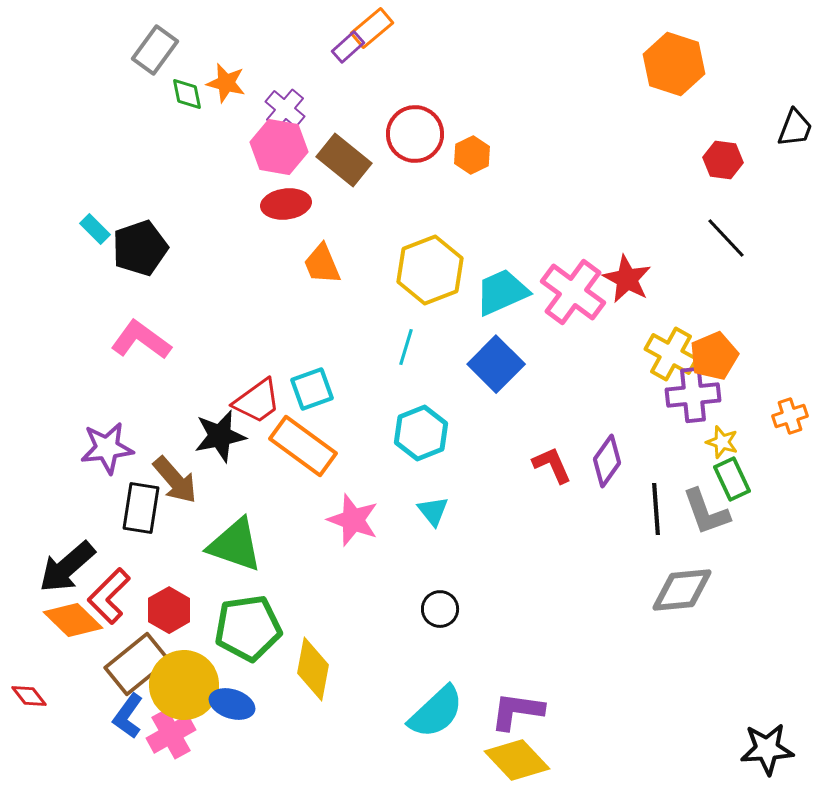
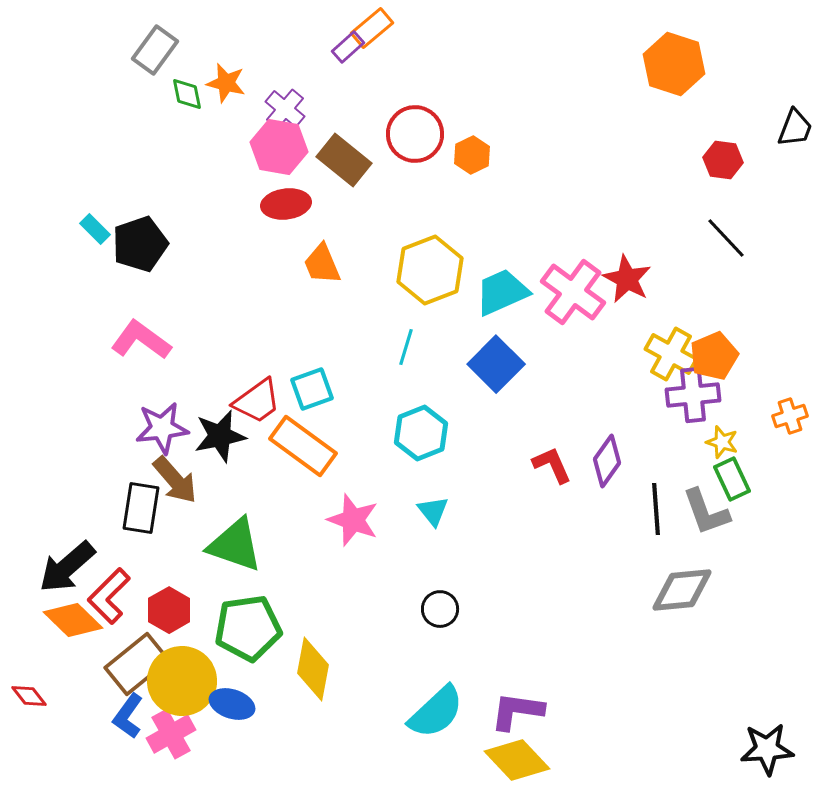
black pentagon at (140, 248): moved 4 px up
purple star at (107, 448): moved 55 px right, 20 px up
yellow circle at (184, 685): moved 2 px left, 4 px up
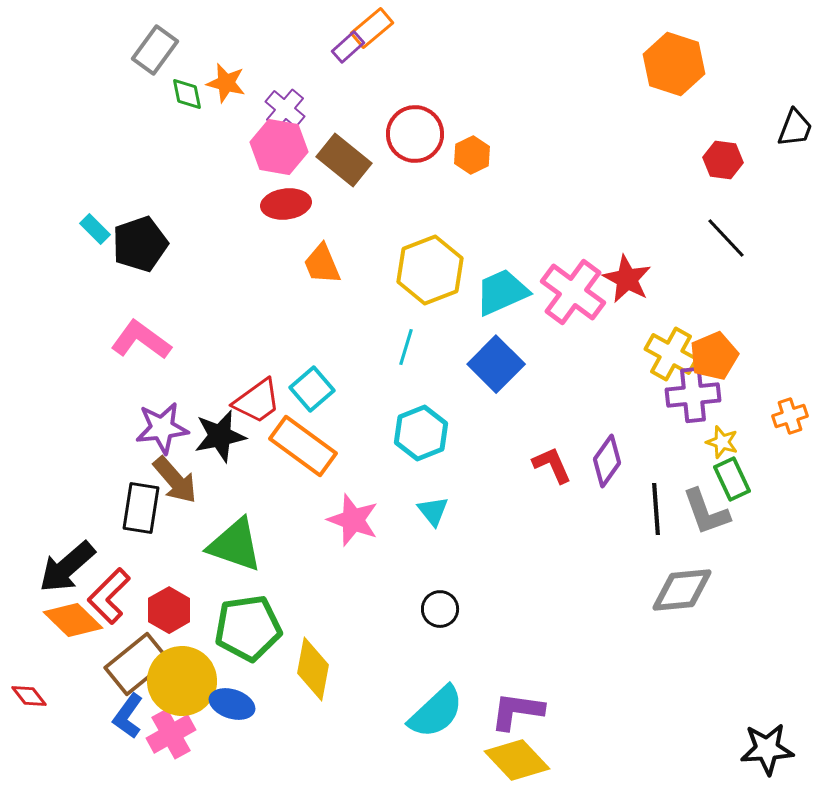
cyan square at (312, 389): rotated 21 degrees counterclockwise
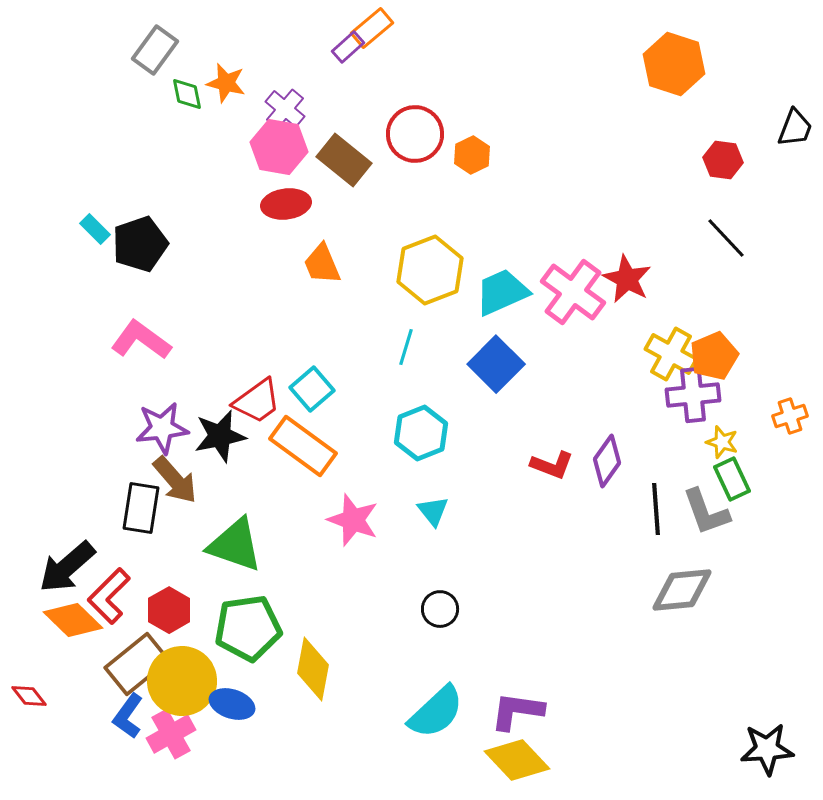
red L-shape at (552, 465): rotated 135 degrees clockwise
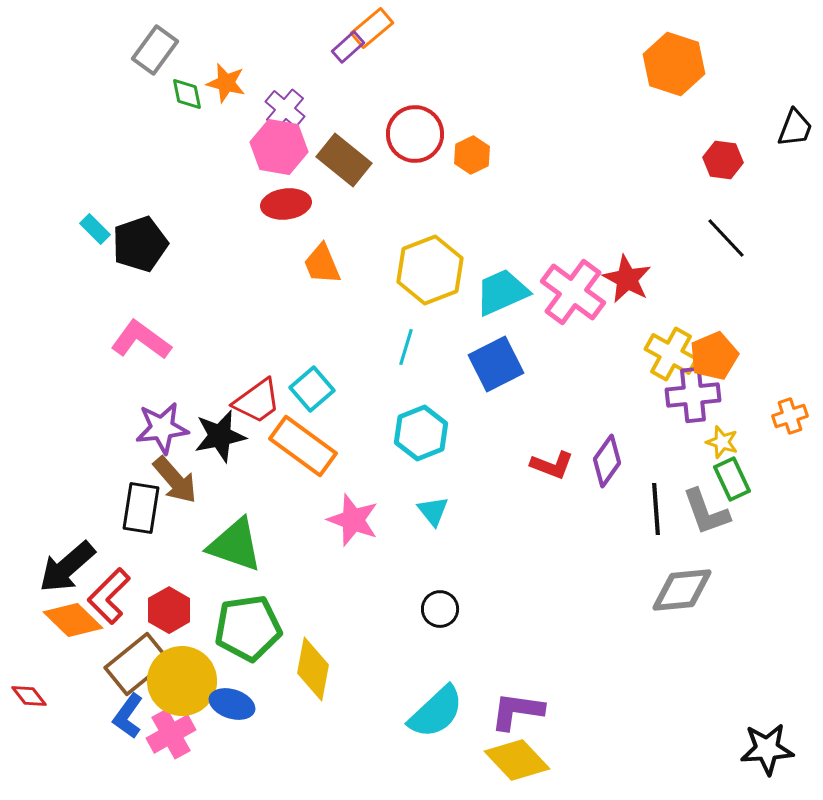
blue square at (496, 364): rotated 18 degrees clockwise
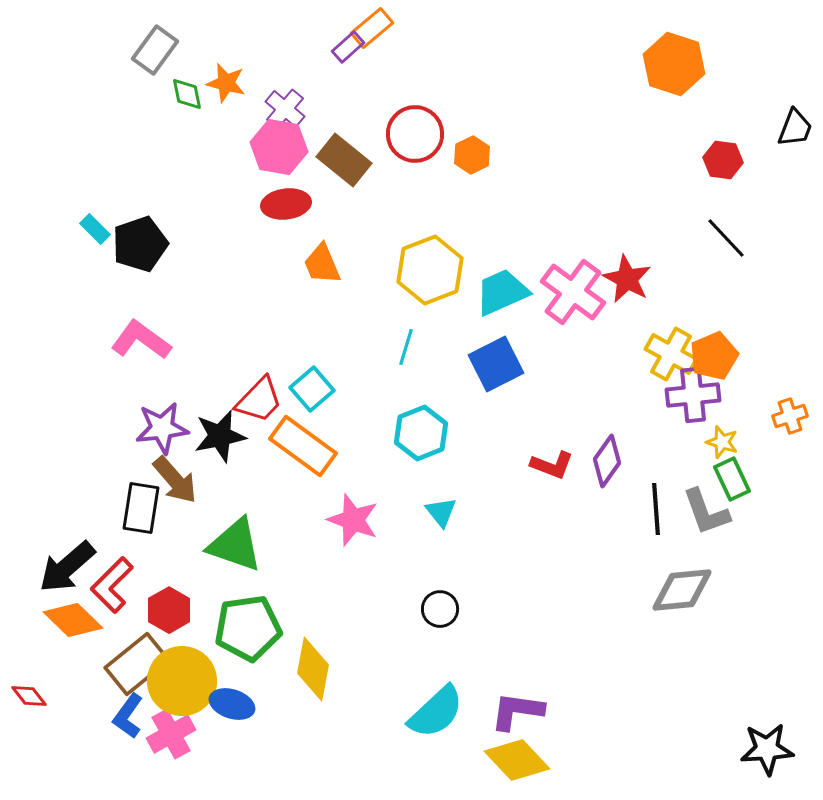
red trapezoid at (257, 401): moved 2 px right, 1 px up; rotated 10 degrees counterclockwise
cyan triangle at (433, 511): moved 8 px right, 1 px down
red L-shape at (109, 596): moved 3 px right, 11 px up
